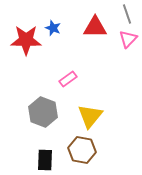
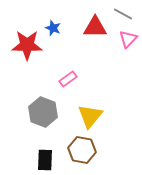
gray line: moved 4 px left; rotated 42 degrees counterclockwise
red star: moved 1 px right, 5 px down
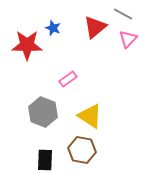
red triangle: rotated 40 degrees counterclockwise
yellow triangle: rotated 36 degrees counterclockwise
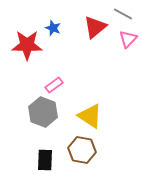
pink rectangle: moved 14 px left, 6 px down
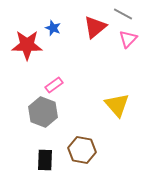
yellow triangle: moved 27 px right, 11 px up; rotated 16 degrees clockwise
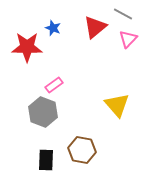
red star: moved 2 px down
black rectangle: moved 1 px right
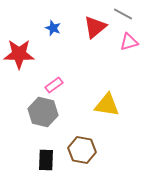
pink triangle: moved 1 px right, 3 px down; rotated 30 degrees clockwise
red star: moved 8 px left, 7 px down
yellow triangle: moved 10 px left; rotated 40 degrees counterclockwise
gray hexagon: rotated 8 degrees counterclockwise
